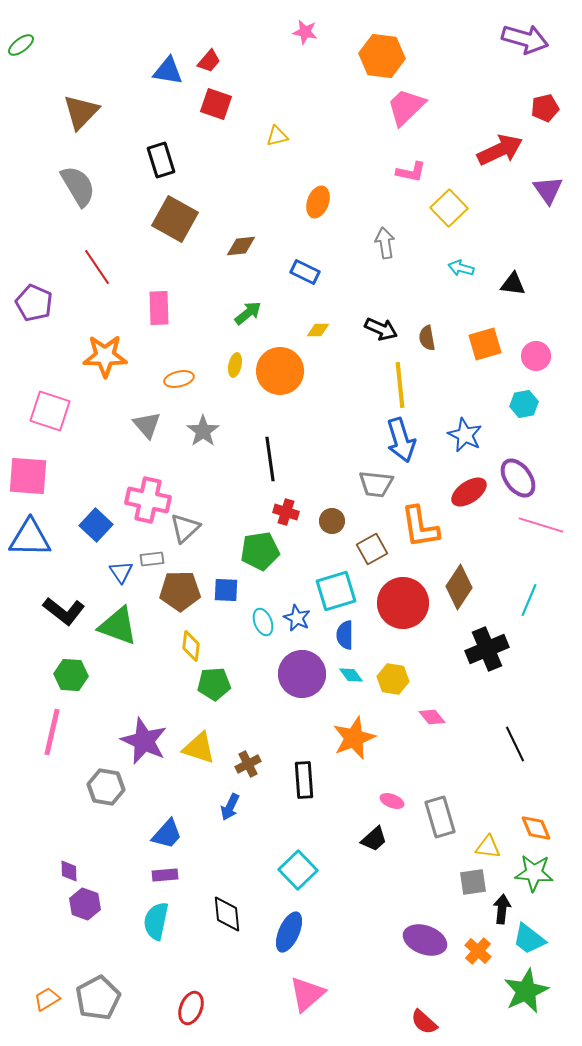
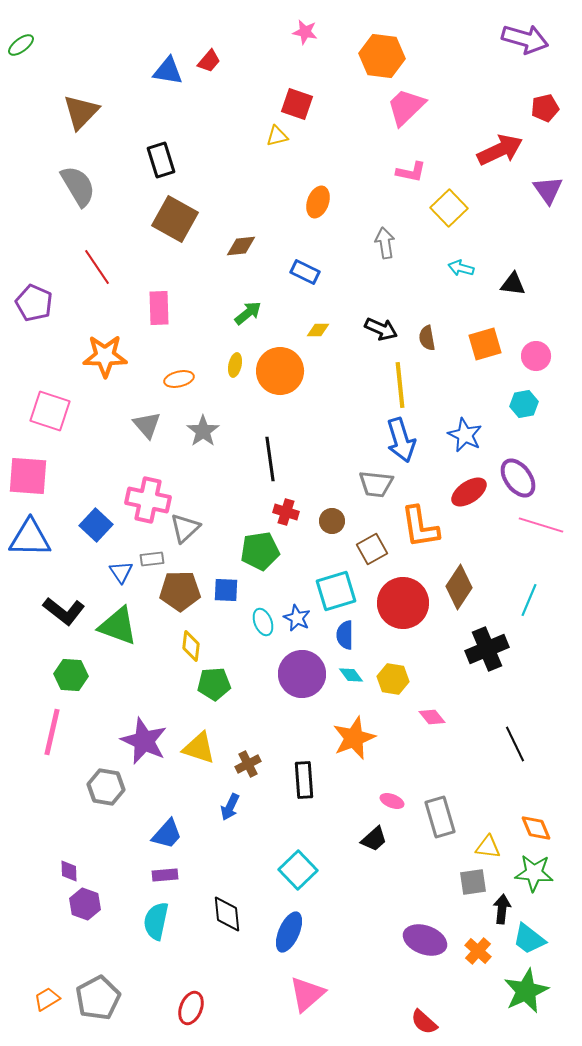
red square at (216, 104): moved 81 px right
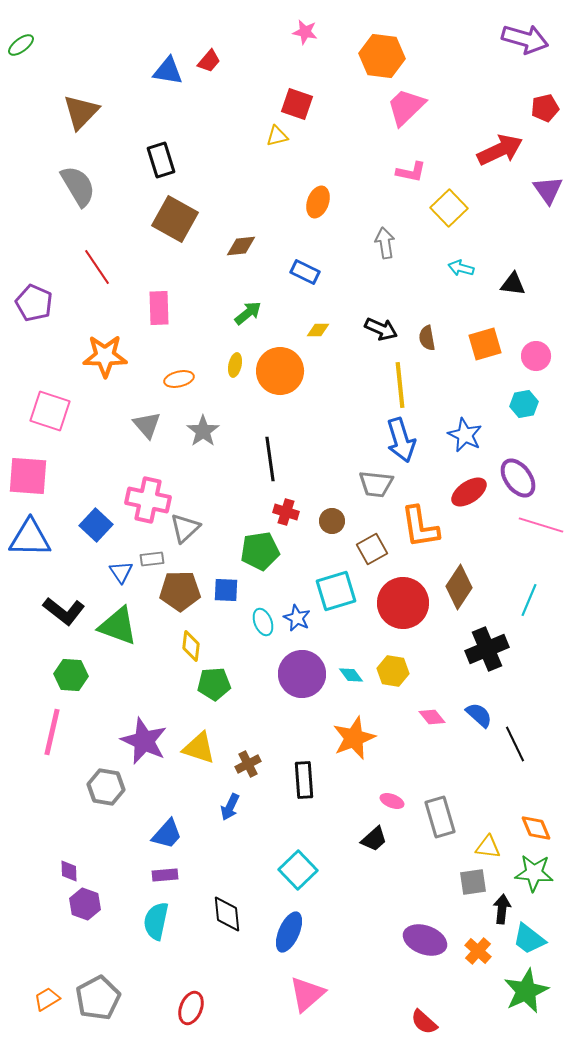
blue semicircle at (345, 635): moved 134 px right, 80 px down; rotated 132 degrees clockwise
yellow hexagon at (393, 679): moved 8 px up
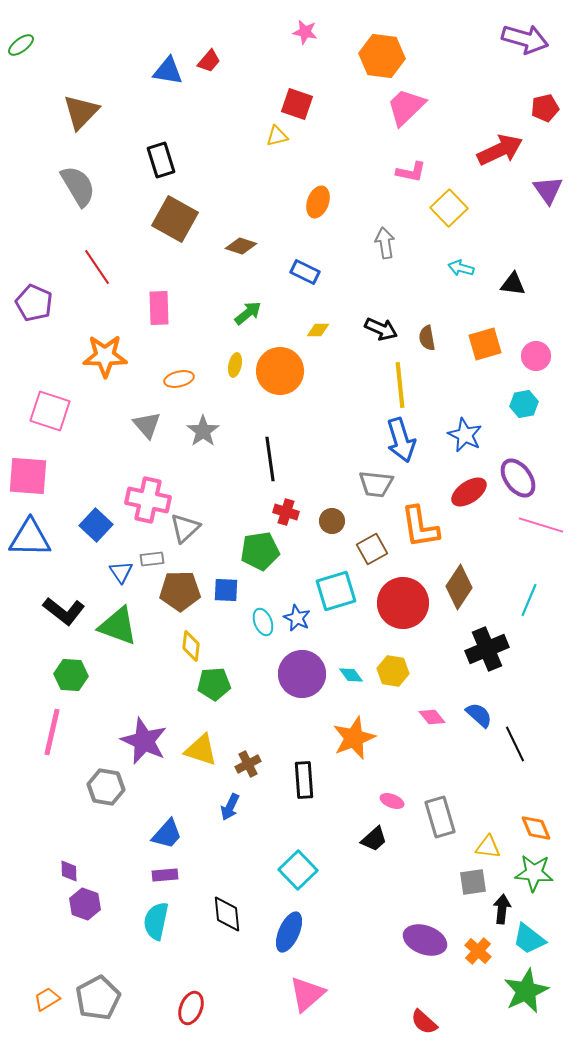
brown diamond at (241, 246): rotated 24 degrees clockwise
yellow triangle at (199, 748): moved 2 px right, 2 px down
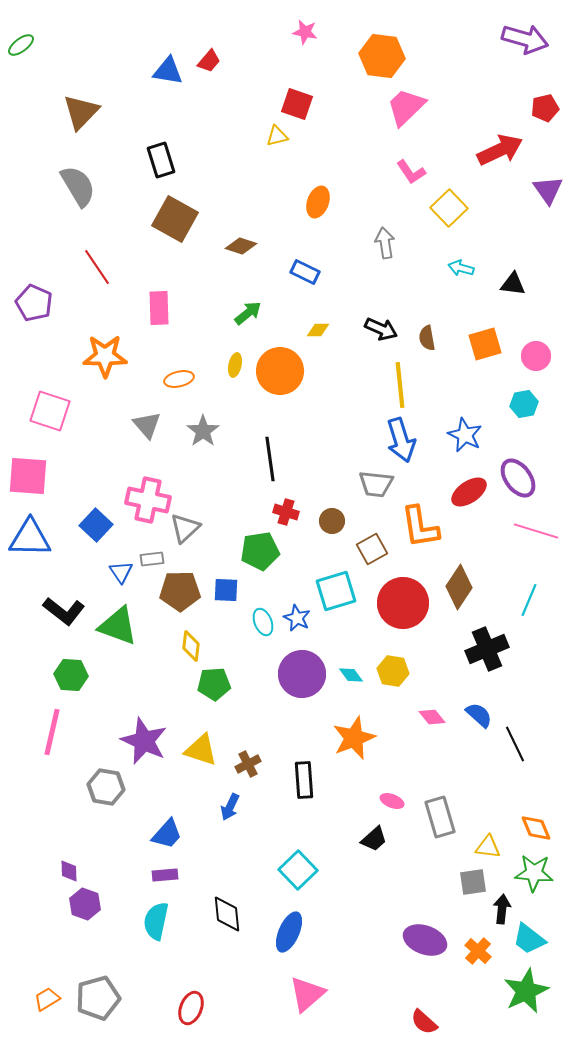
pink L-shape at (411, 172): rotated 44 degrees clockwise
pink line at (541, 525): moved 5 px left, 6 px down
gray pentagon at (98, 998): rotated 12 degrees clockwise
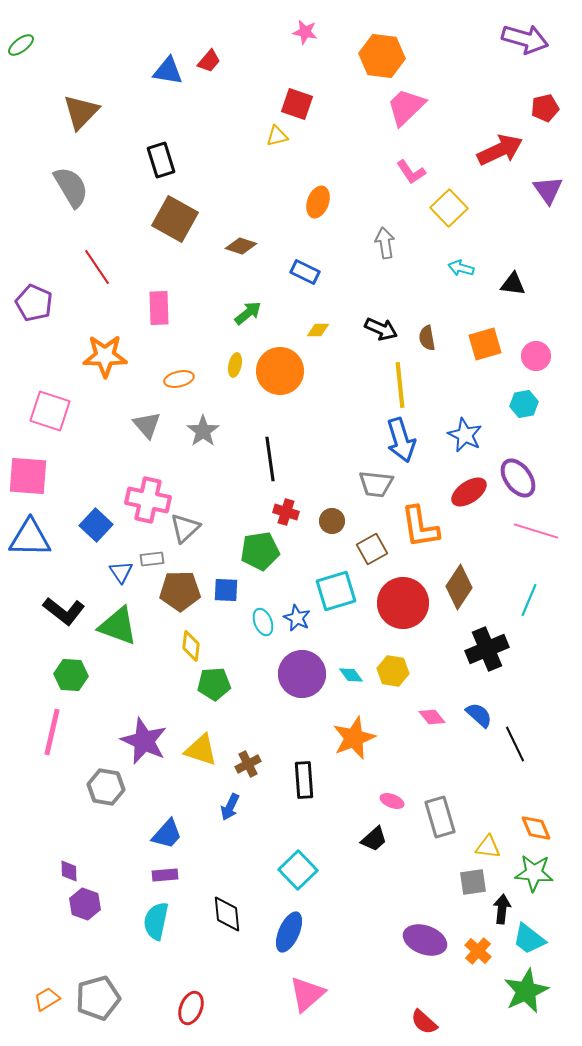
gray semicircle at (78, 186): moved 7 px left, 1 px down
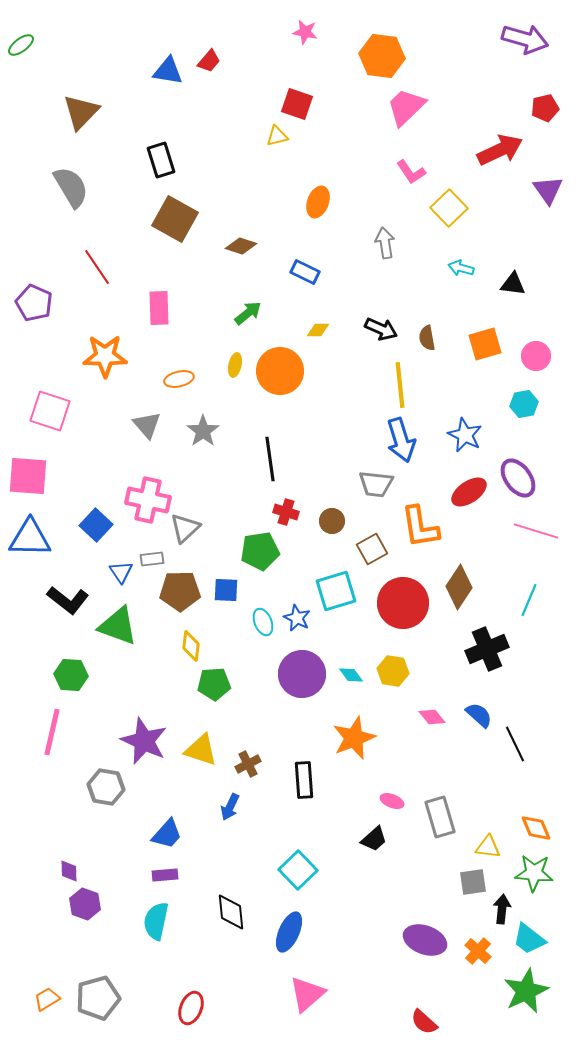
black L-shape at (64, 611): moved 4 px right, 11 px up
black diamond at (227, 914): moved 4 px right, 2 px up
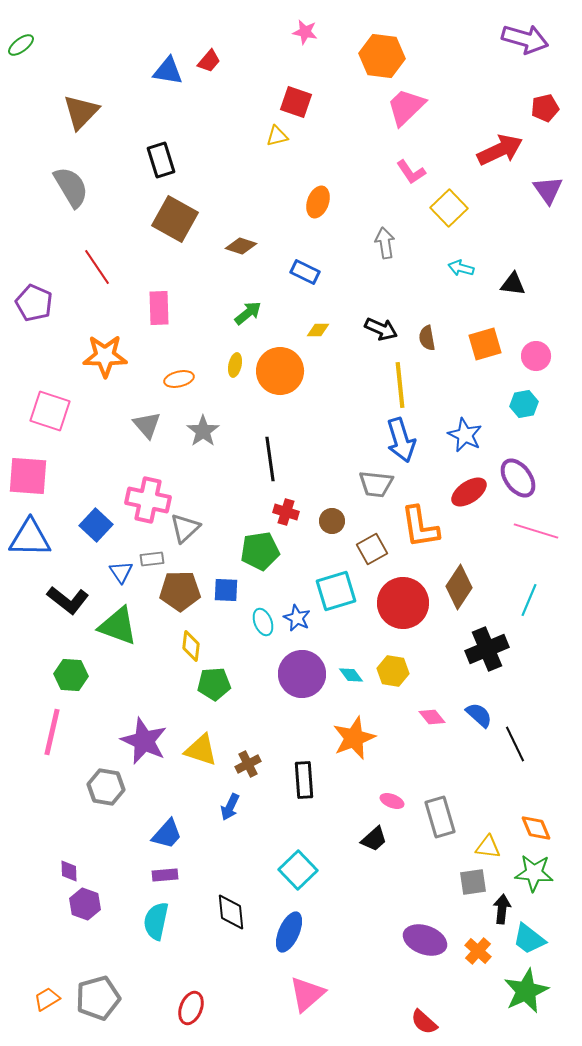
red square at (297, 104): moved 1 px left, 2 px up
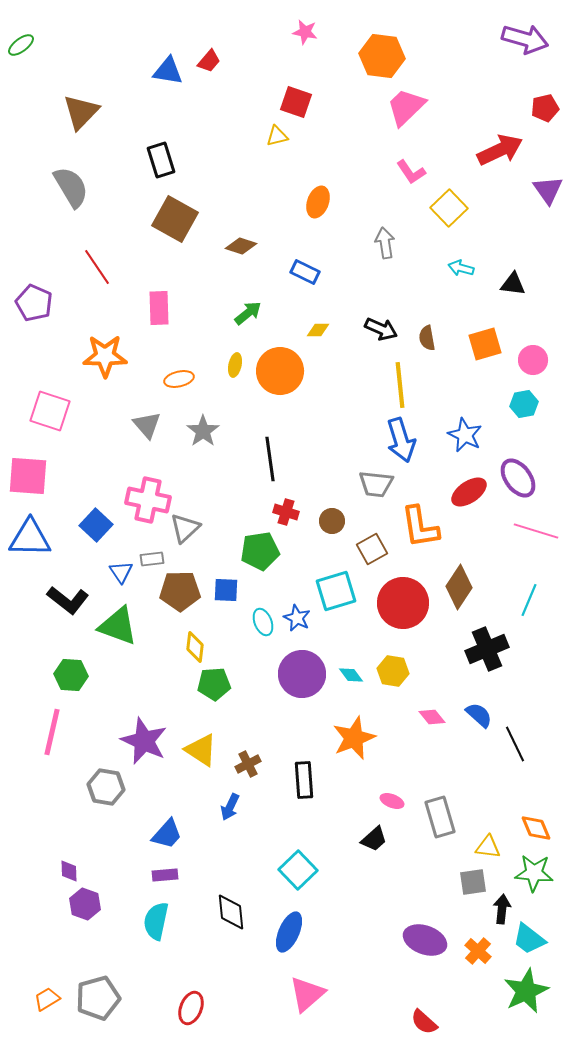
pink circle at (536, 356): moved 3 px left, 4 px down
yellow diamond at (191, 646): moved 4 px right, 1 px down
yellow triangle at (201, 750): rotated 15 degrees clockwise
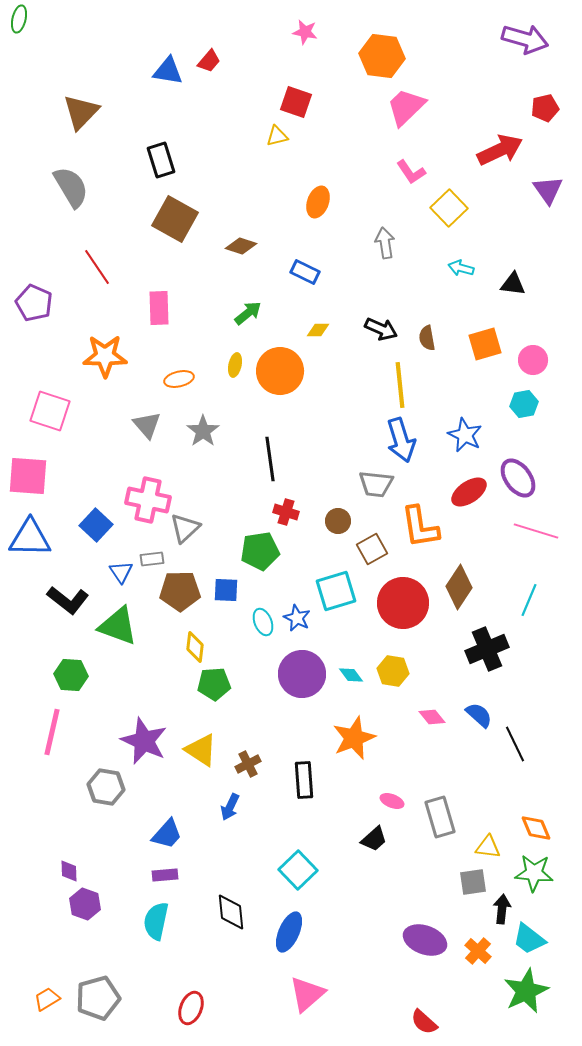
green ellipse at (21, 45): moved 2 px left, 26 px up; rotated 40 degrees counterclockwise
brown circle at (332, 521): moved 6 px right
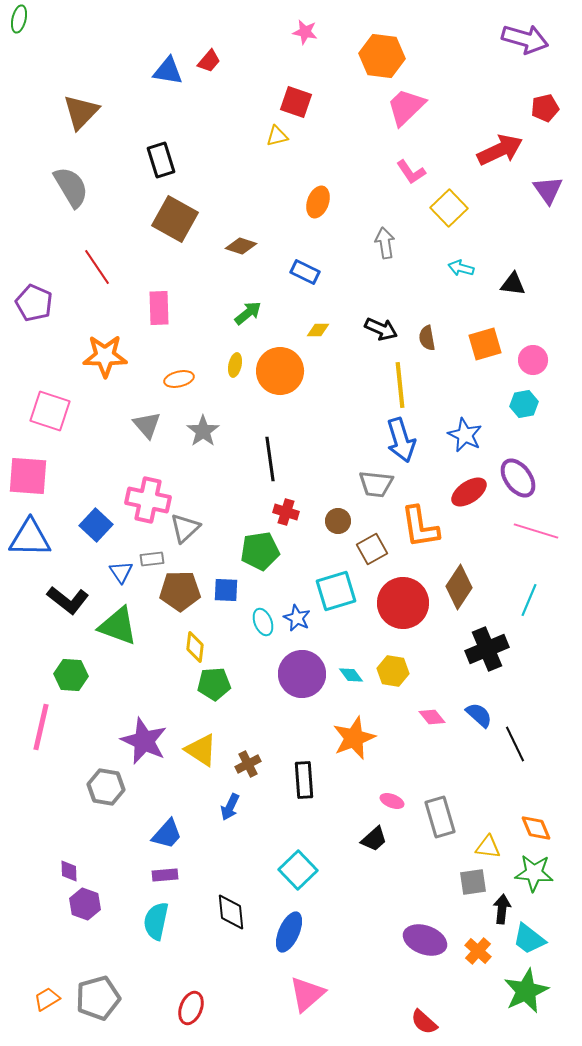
pink line at (52, 732): moved 11 px left, 5 px up
